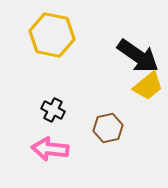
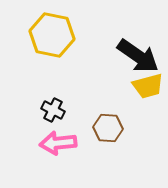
yellow trapezoid: rotated 24 degrees clockwise
brown hexagon: rotated 16 degrees clockwise
pink arrow: moved 8 px right, 6 px up; rotated 12 degrees counterclockwise
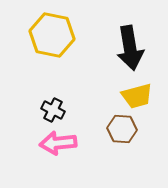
black arrow: moved 8 px left, 8 px up; rotated 45 degrees clockwise
yellow trapezoid: moved 11 px left, 10 px down
brown hexagon: moved 14 px right, 1 px down
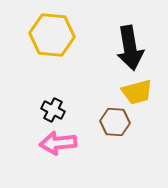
yellow hexagon: rotated 6 degrees counterclockwise
yellow trapezoid: moved 4 px up
brown hexagon: moved 7 px left, 7 px up
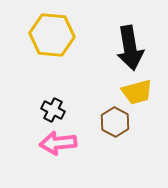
brown hexagon: rotated 24 degrees clockwise
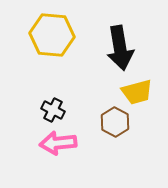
black arrow: moved 10 px left
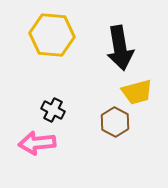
pink arrow: moved 21 px left
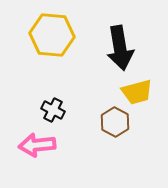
pink arrow: moved 2 px down
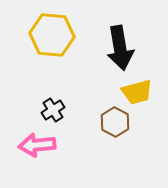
black cross: rotated 30 degrees clockwise
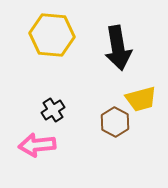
black arrow: moved 2 px left
yellow trapezoid: moved 4 px right, 7 px down
